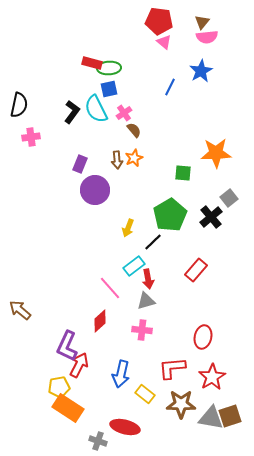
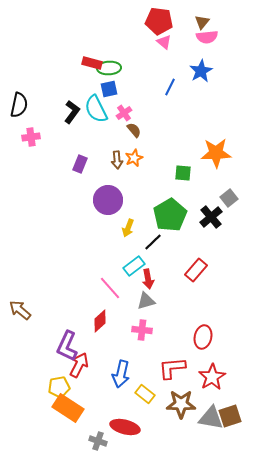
purple circle at (95, 190): moved 13 px right, 10 px down
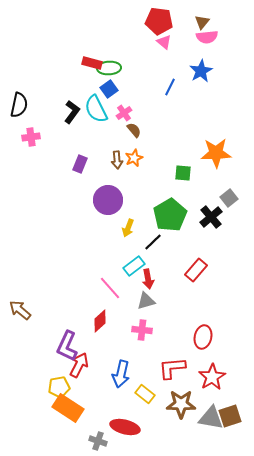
blue square at (109, 89): rotated 24 degrees counterclockwise
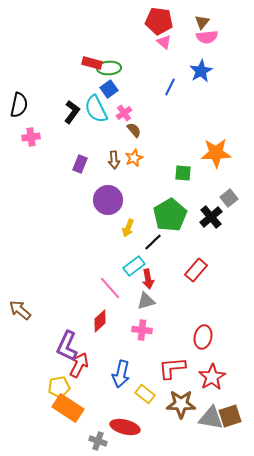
brown arrow at (117, 160): moved 3 px left
